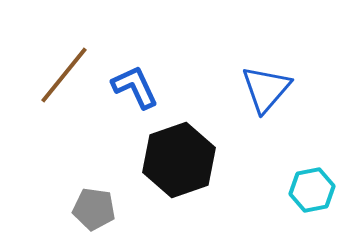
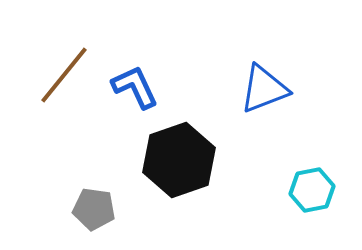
blue triangle: moved 2 px left; rotated 28 degrees clockwise
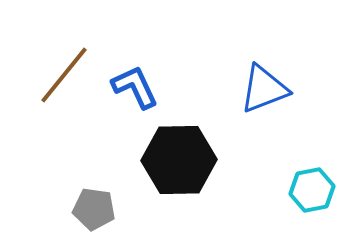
black hexagon: rotated 18 degrees clockwise
